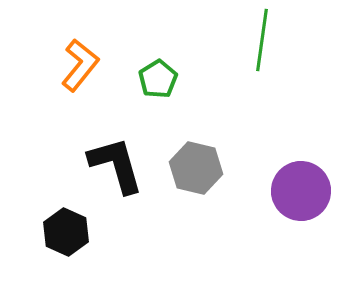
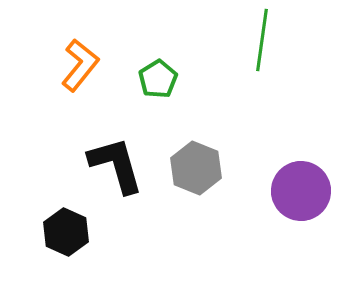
gray hexagon: rotated 9 degrees clockwise
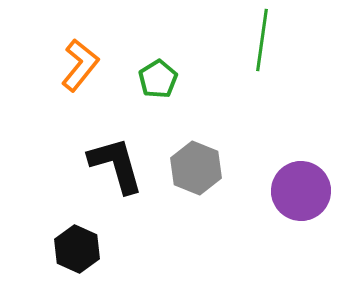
black hexagon: moved 11 px right, 17 px down
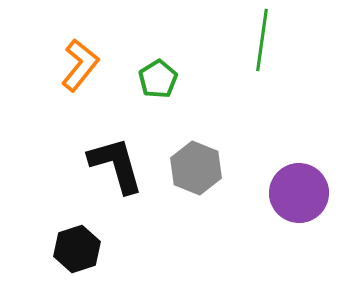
purple circle: moved 2 px left, 2 px down
black hexagon: rotated 18 degrees clockwise
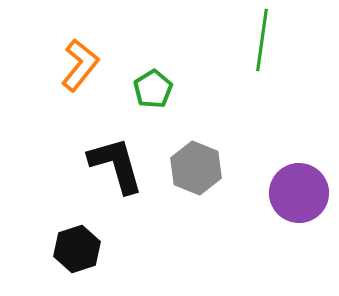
green pentagon: moved 5 px left, 10 px down
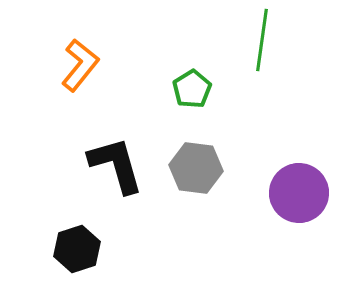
green pentagon: moved 39 px right
gray hexagon: rotated 15 degrees counterclockwise
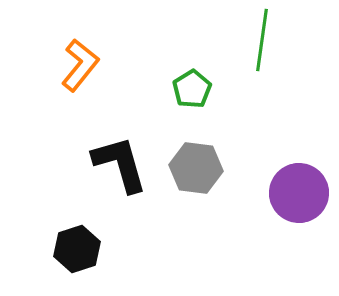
black L-shape: moved 4 px right, 1 px up
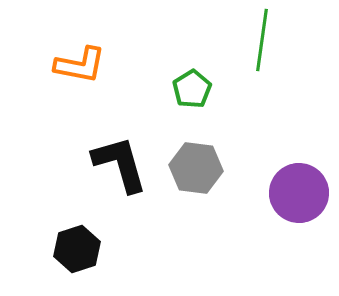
orange L-shape: rotated 62 degrees clockwise
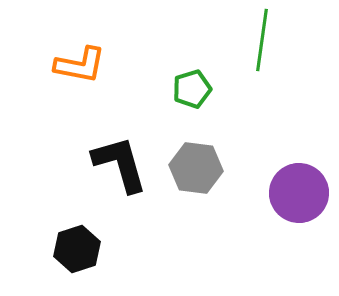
green pentagon: rotated 15 degrees clockwise
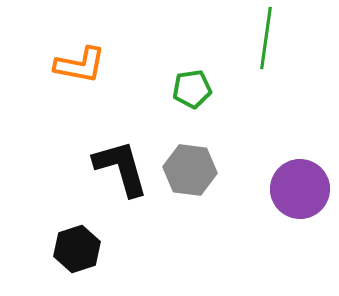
green line: moved 4 px right, 2 px up
green pentagon: rotated 9 degrees clockwise
black L-shape: moved 1 px right, 4 px down
gray hexagon: moved 6 px left, 2 px down
purple circle: moved 1 px right, 4 px up
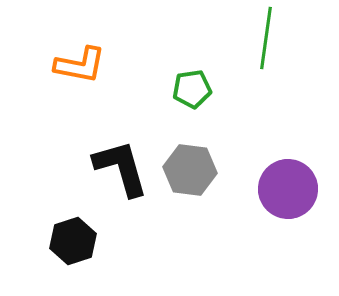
purple circle: moved 12 px left
black hexagon: moved 4 px left, 8 px up
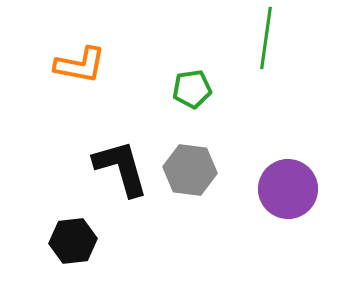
black hexagon: rotated 12 degrees clockwise
